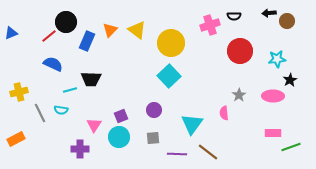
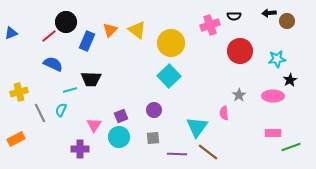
cyan semicircle: rotated 104 degrees clockwise
cyan triangle: moved 5 px right, 3 px down
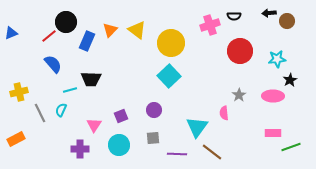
blue semicircle: rotated 24 degrees clockwise
cyan circle: moved 8 px down
brown line: moved 4 px right
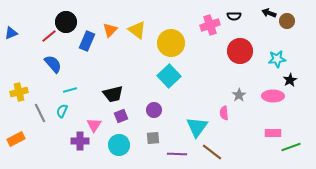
black arrow: rotated 24 degrees clockwise
black trapezoid: moved 22 px right, 15 px down; rotated 15 degrees counterclockwise
cyan semicircle: moved 1 px right, 1 px down
purple cross: moved 8 px up
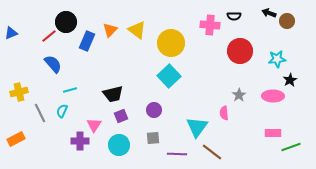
pink cross: rotated 24 degrees clockwise
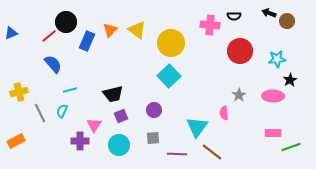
orange rectangle: moved 2 px down
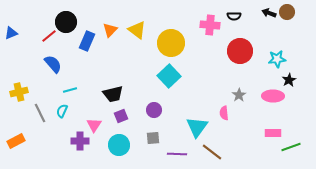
brown circle: moved 9 px up
black star: moved 1 px left
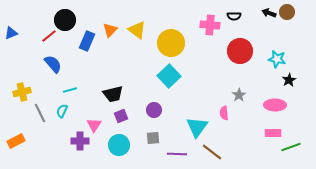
black circle: moved 1 px left, 2 px up
cyan star: rotated 18 degrees clockwise
yellow cross: moved 3 px right
pink ellipse: moved 2 px right, 9 px down
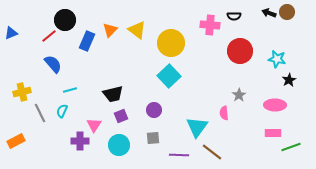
purple line: moved 2 px right, 1 px down
